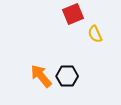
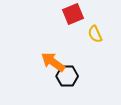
orange arrow: moved 12 px right, 14 px up; rotated 15 degrees counterclockwise
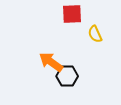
red square: moved 1 px left; rotated 20 degrees clockwise
orange arrow: moved 2 px left
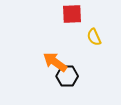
yellow semicircle: moved 1 px left, 3 px down
orange arrow: moved 4 px right
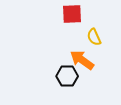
orange arrow: moved 27 px right, 2 px up
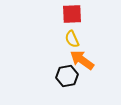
yellow semicircle: moved 22 px left, 2 px down
black hexagon: rotated 10 degrees counterclockwise
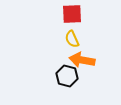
orange arrow: rotated 25 degrees counterclockwise
black hexagon: rotated 25 degrees clockwise
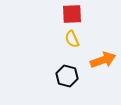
orange arrow: moved 21 px right; rotated 150 degrees clockwise
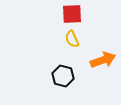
black hexagon: moved 4 px left
